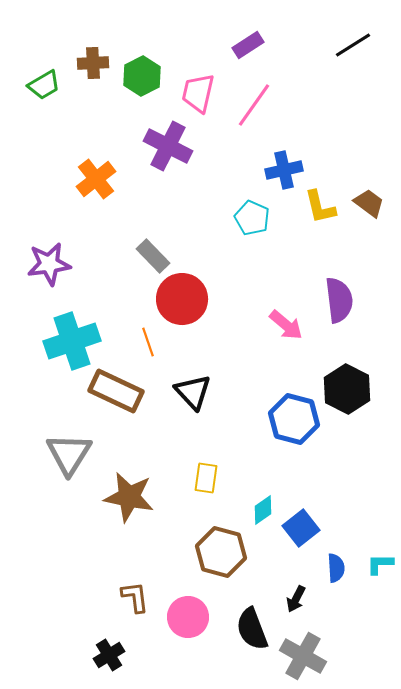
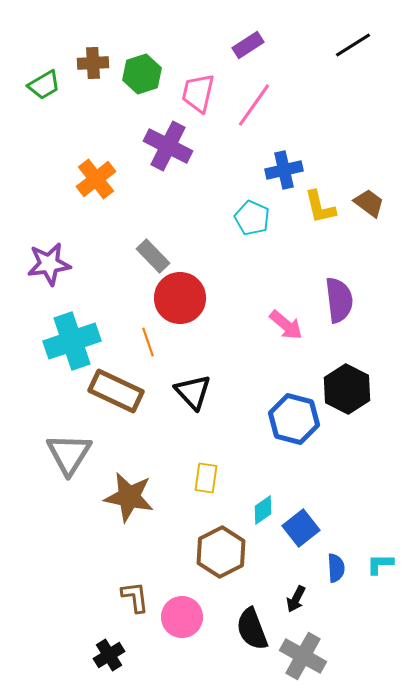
green hexagon: moved 2 px up; rotated 9 degrees clockwise
red circle: moved 2 px left, 1 px up
brown hexagon: rotated 18 degrees clockwise
pink circle: moved 6 px left
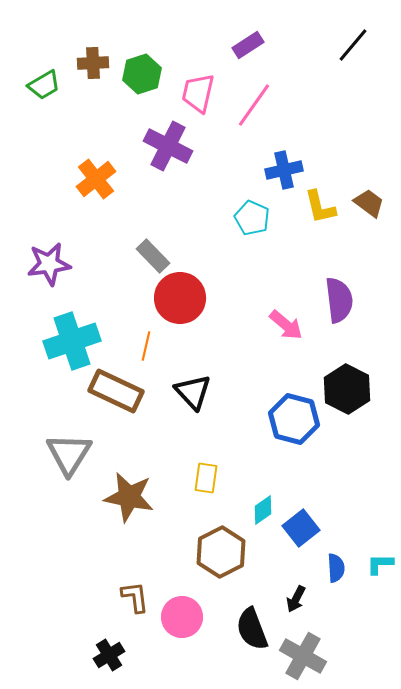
black line: rotated 18 degrees counterclockwise
orange line: moved 2 px left, 4 px down; rotated 32 degrees clockwise
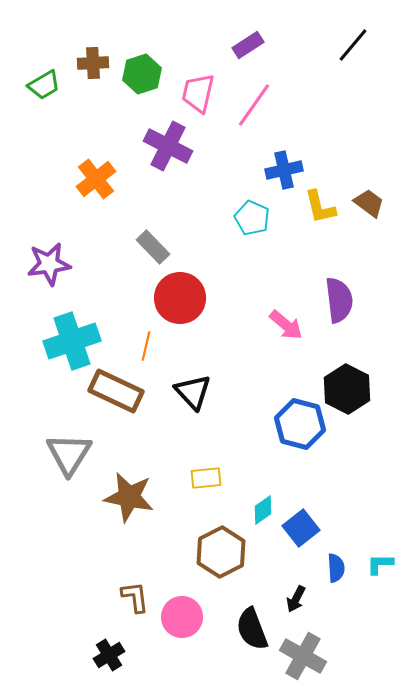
gray rectangle: moved 9 px up
blue hexagon: moved 6 px right, 5 px down
yellow rectangle: rotated 76 degrees clockwise
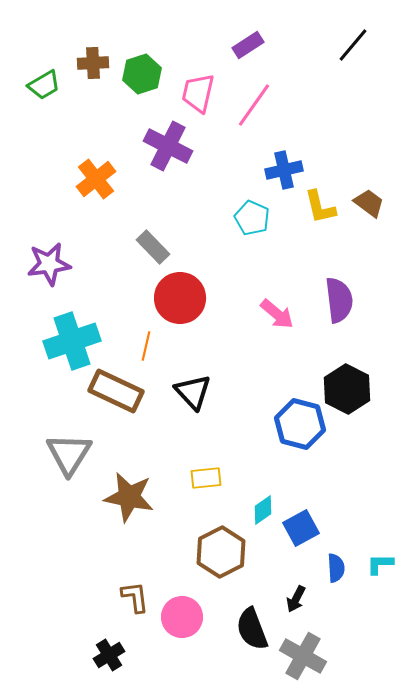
pink arrow: moved 9 px left, 11 px up
blue square: rotated 9 degrees clockwise
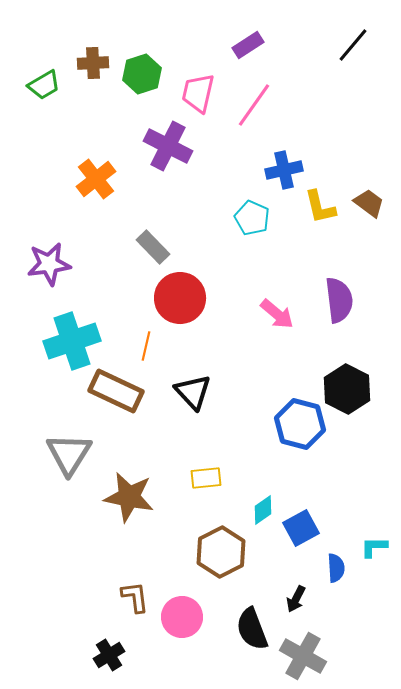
cyan L-shape: moved 6 px left, 17 px up
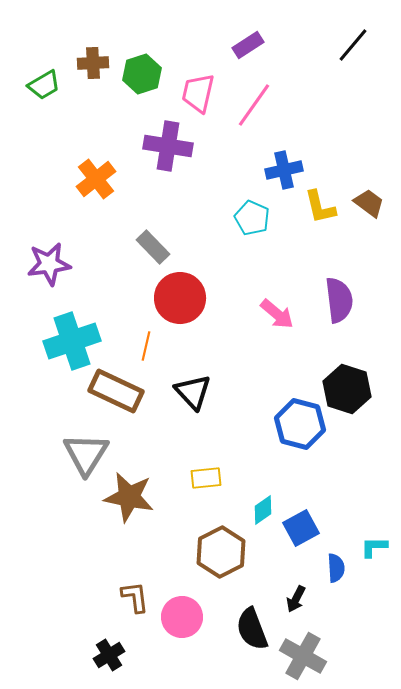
purple cross: rotated 18 degrees counterclockwise
black hexagon: rotated 9 degrees counterclockwise
gray triangle: moved 17 px right
